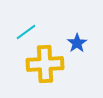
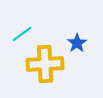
cyan line: moved 4 px left, 2 px down
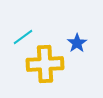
cyan line: moved 1 px right, 3 px down
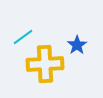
blue star: moved 2 px down
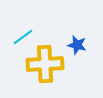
blue star: rotated 24 degrees counterclockwise
